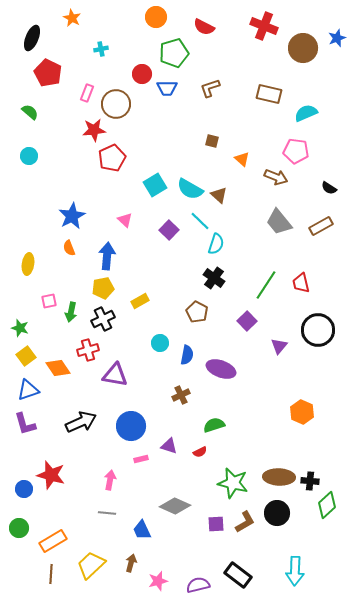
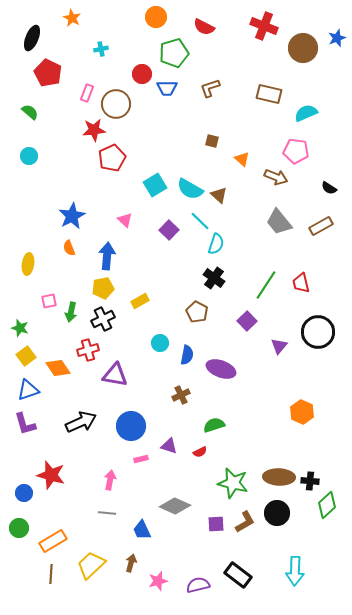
black circle at (318, 330): moved 2 px down
blue circle at (24, 489): moved 4 px down
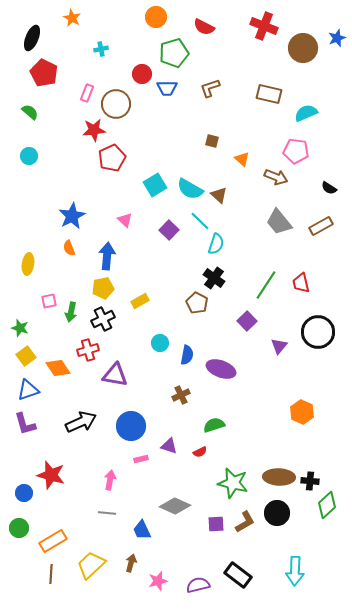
red pentagon at (48, 73): moved 4 px left
brown pentagon at (197, 312): moved 9 px up
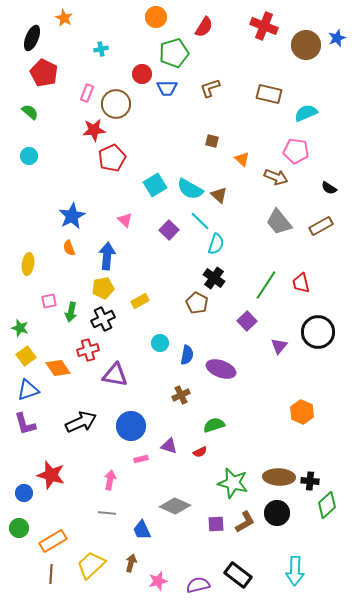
orange star at (72, 18): moved 8 px left
red semicircle at (204, 27): rotated 85 degrees counterclockwise
brown circle at (303, 48): moved 3 px right, 3 px up
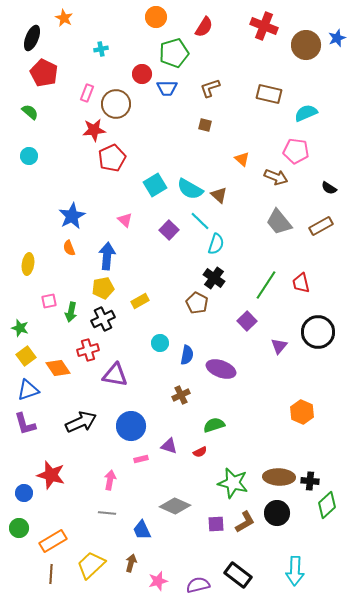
brown square at (212, 141): moved 7 px left, 16 px up
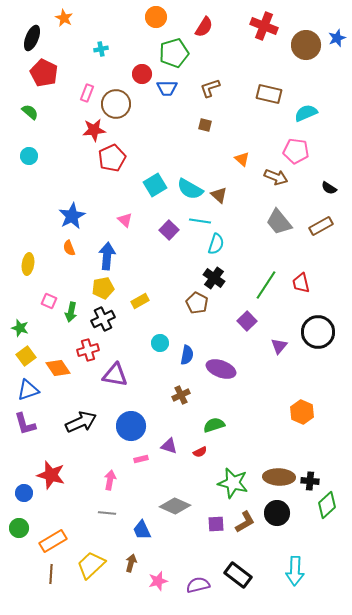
cyan line at (200, 221): rotated 35 degrees counterclockwise
pink square at (49, 301): rotated 35 degrees clockwise
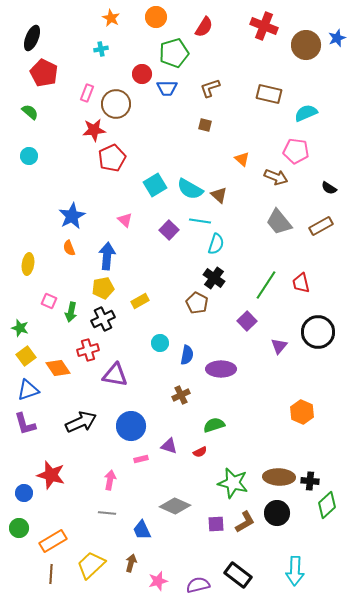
orange star at (64, 18): moved 47 px right
purple ellipse at (221, 369): rotated 20 degrees counterclockwise
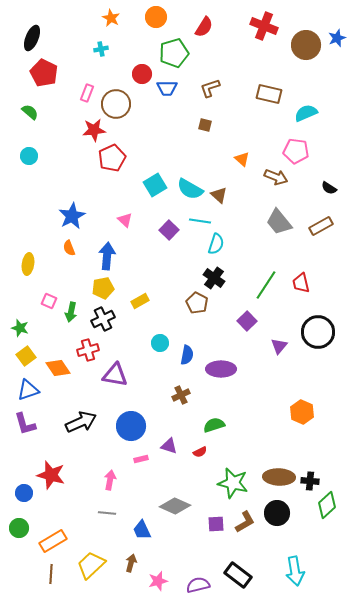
cyan arrow at (295, 571): rotated 12 degrees counterclockwise
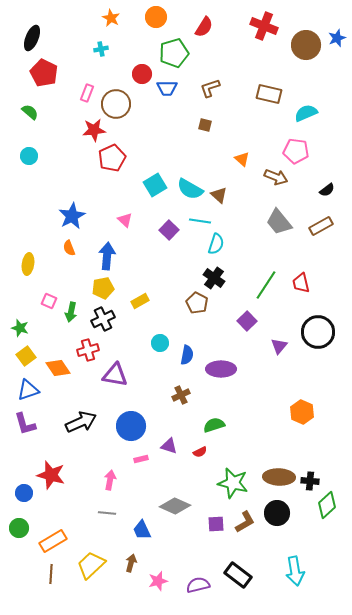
black semicircle at (329, 188): moved 2 px left, 2 px down; rotated 70 degrees counterclockwise
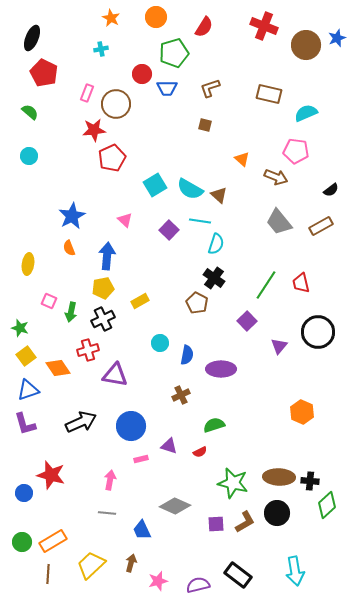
black semicircle at (327, 190): moved 4 px right
green circle at (19, 528): moved 3 px right, 14 px down
brown line at (51, 574): moved 3 px left
